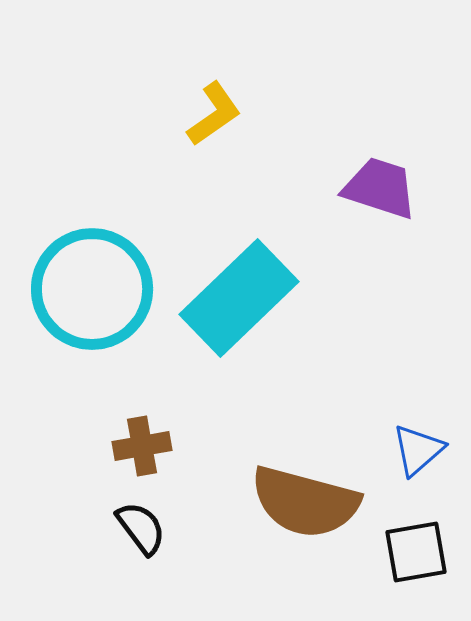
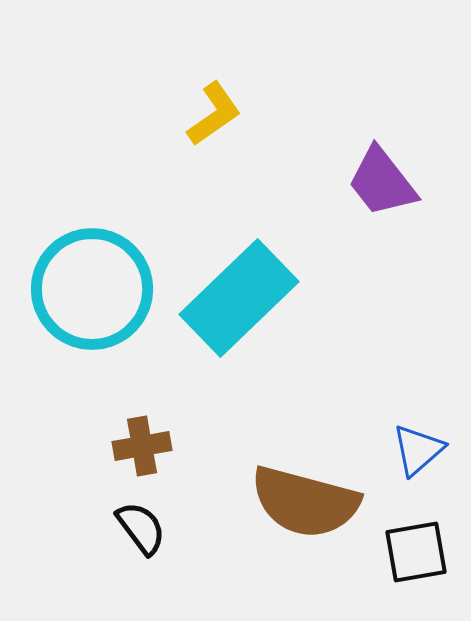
purple trapezoid: moved 2 px right, 6 px up; rotated 146 degrees counterclockwise
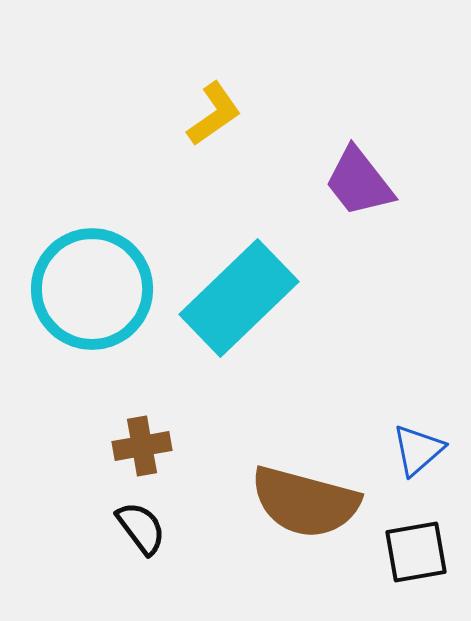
purple trapezoid: moved 23 px left
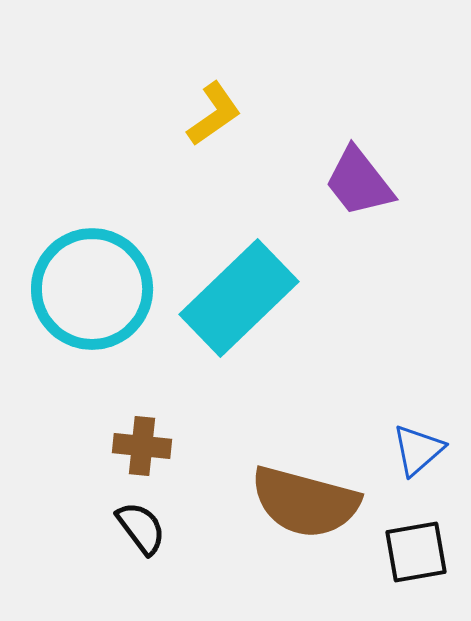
brown cross: rotated 16 degrees clockwise
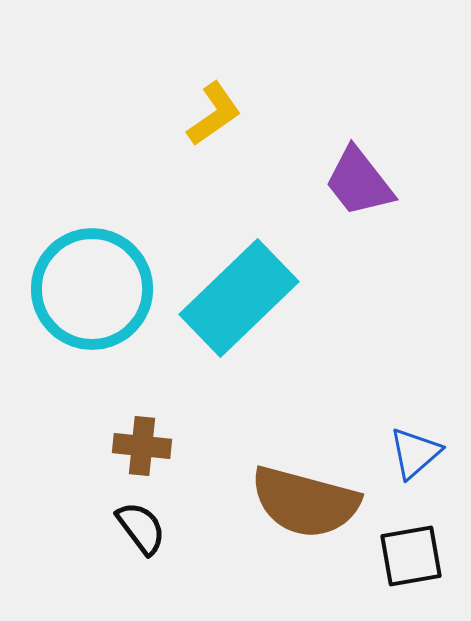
blue triangle: moved 3 px left, 3 px down
black square: moved 5 px left, 4 px down
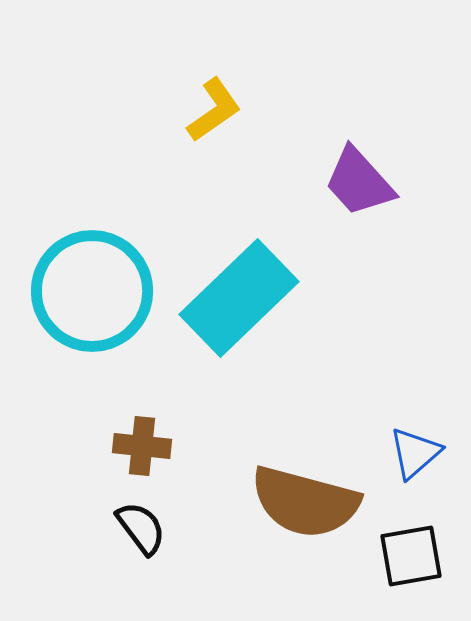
yellow L-shape: moved 4 px up
purple trapezoid: rotated 4 degrees counterclockwise
cyan circle: moved 2 px down
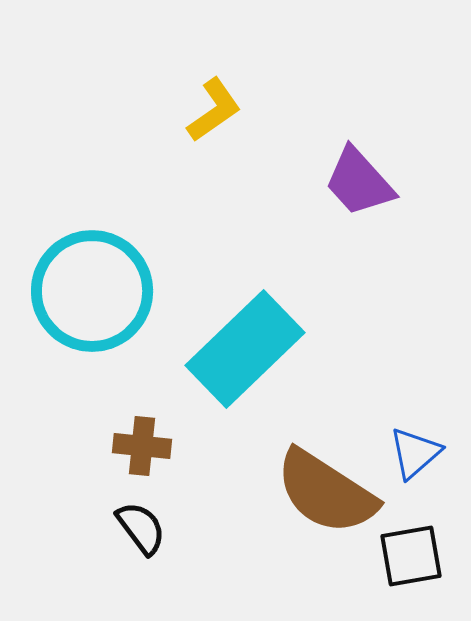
cyan rectangle: moved 6 px right, 51 px down
brown semicircle: moved 21 px right, 10 px up; rotated 18 degrees clockwise
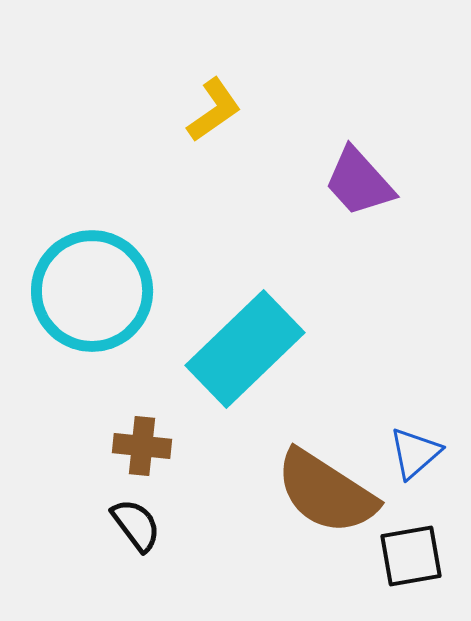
black semicircle: moved 5 px left, 3 px up
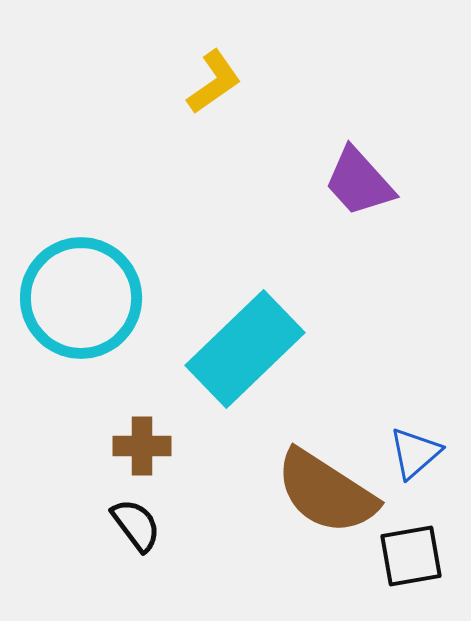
yellow L-shape: moved 28 px up
cyan circle: moved 11 px left, 7 px down
brown cross: rotated 6 degrees counterclockwise
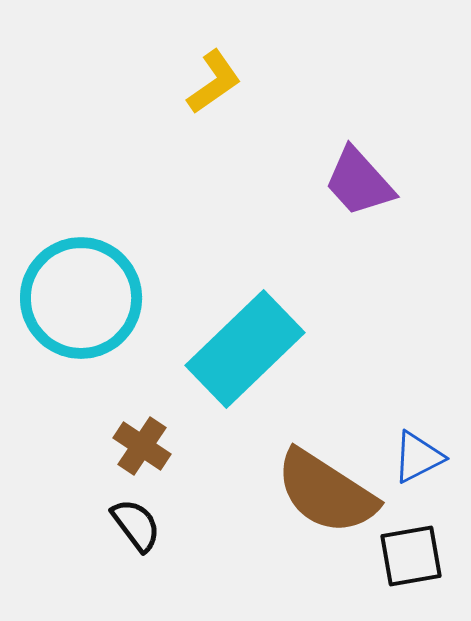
brown cross: rotated 34 degrees clockwise
blue triangle: moved 3 px right, 4 px down; rotated 14 degrees clockwise
